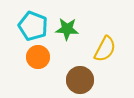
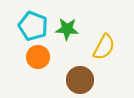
yellow semicircle: moved 1 px left, 2 px up
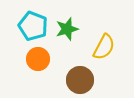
green star: rotated 20 degrees counterclockwise
orange circle: moved 2 px down
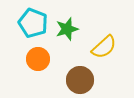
cyan pentagon: moved 3 px up
yellow semicircle: rotated 20 degrees clockwise
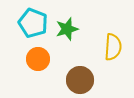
yellow semicircle: moved 9 px right; rotated 44 degrees counterclockwise
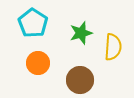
cyan pentagon: rotated 12 degrees clockwise
green star: moved 14 px right, 4 px down
orange circle: moved 4 px down
